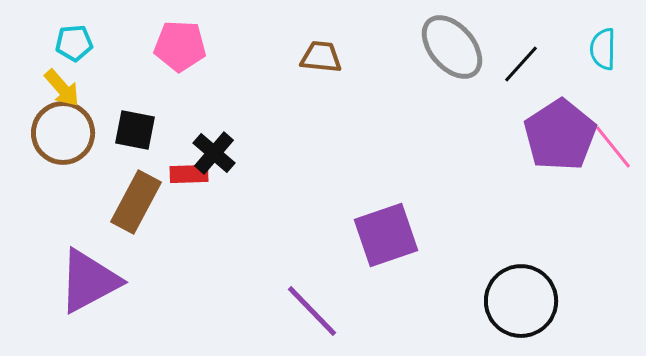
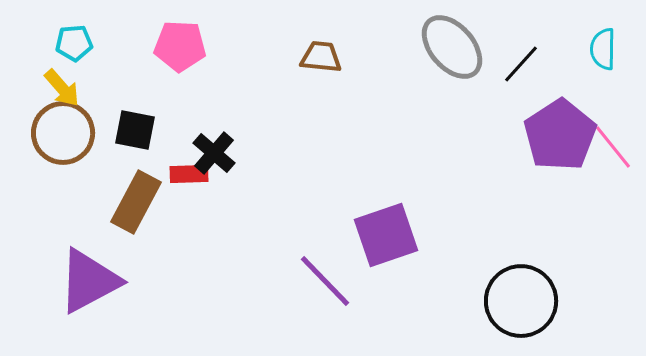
purple line: moved 13 px right, 30 px up
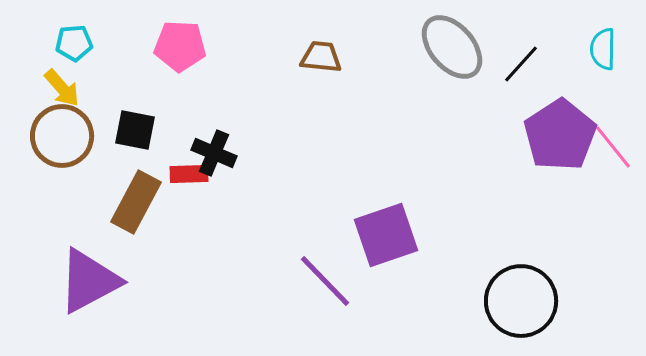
brown circle: moved 1 px left, 3 px down
black cross: rotated 18 degrees counterclockwise
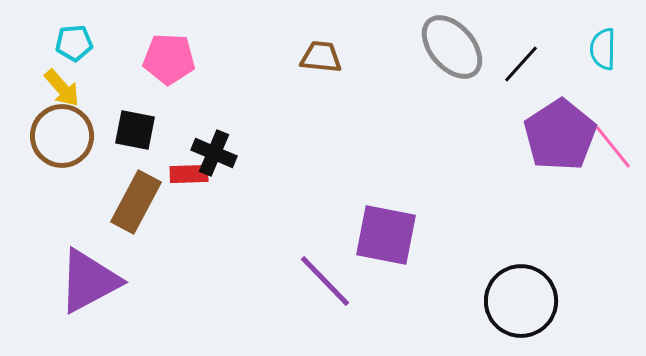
pink pentagon: moved 11 px left, 13 px down
purple square: rotated 30 degrees clockwise
